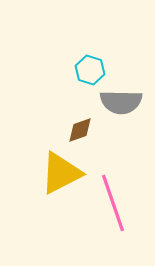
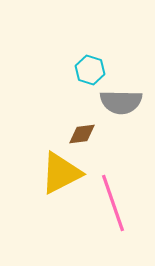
brown diamond: moved 2 px right, 4 px down; rotated 12 degrees clockwise
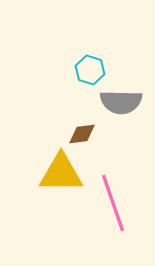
yellow triangle: rotated 27 degrees clockwise
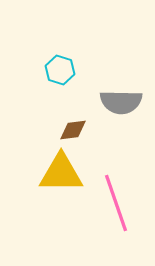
cyan hexagon: moved 30 px left
brown diamond: moved 9 px left, 4 px up
pink line: moved 3 px right
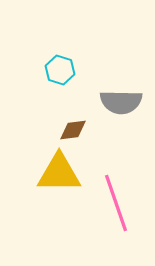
yellow triangle: moved 2 px left
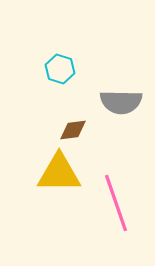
cyan hexagon: moved 1 px up
